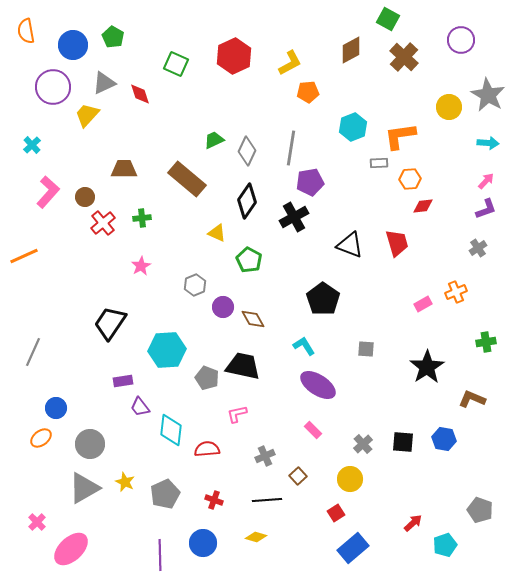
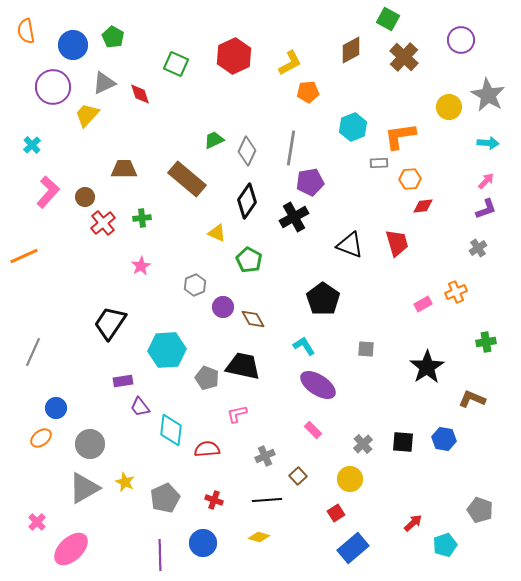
gray pentagon at (165, 494): moved 4 px down
yellow diamond at (256, 537): moved 3 px right
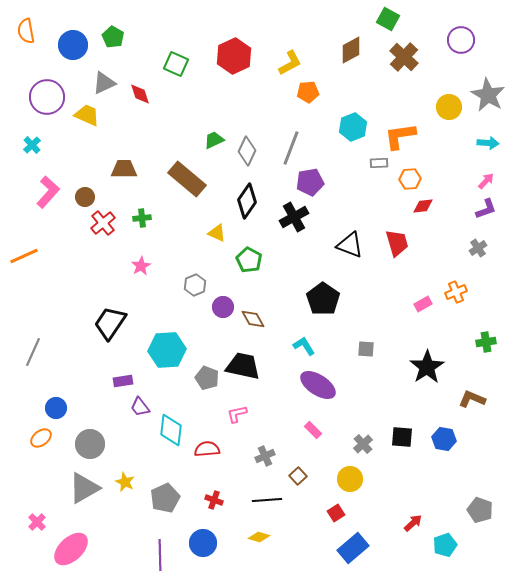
purple circle at (53, 87): moved 6 px left, 10 px down
yellow trapezoid at (87, 115): rotated 72 degrees clockwise
gray line at (291, 148): rotated 12 degrees clockwise
black square at (403, 442): moved 1 px left, 5 px up
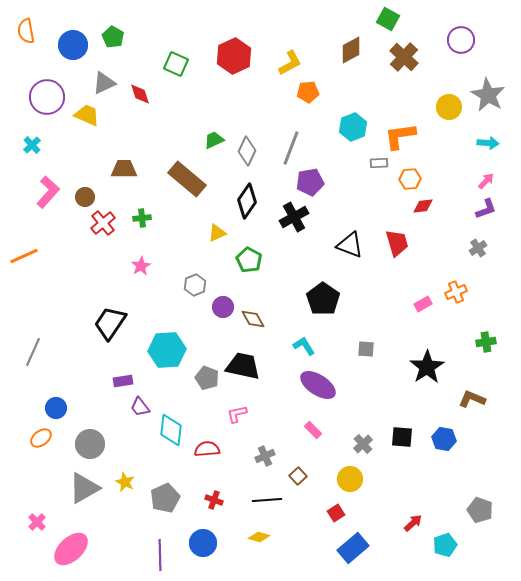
yellow triangle at (217, 233): rotated 48 degrees counterclockwise
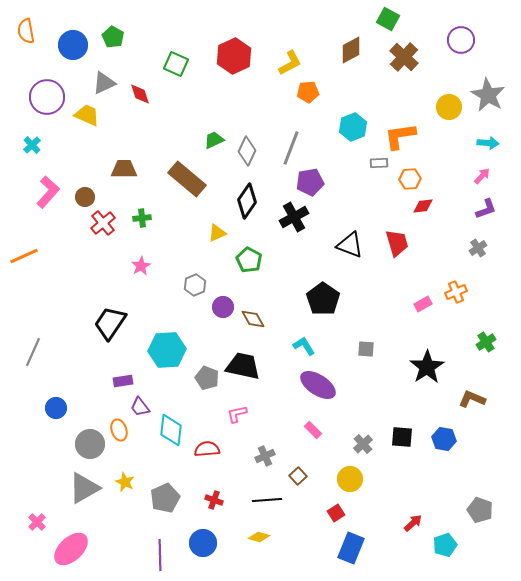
pink arrow at (486, 181): moved 4 px left, 5 px up
green cross at (486, 342): rotated 24 degrees counterclockwise
orange ellipse at (41, 438): moved 78 px right, 8 px up; rotated 70 degrees counterclockwise
blue rectangle at (353, 548): moved 2 px left; rotated 28 degrees counterclockwise
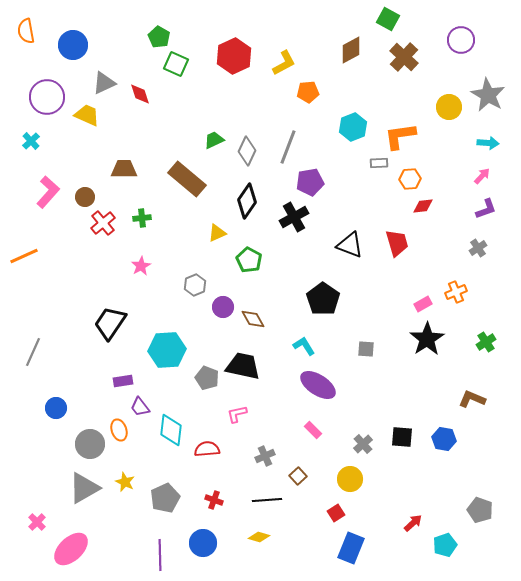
green pentagon at (113, 37): moved 46 px right
yellow L-shape at (290, 63): moved 6 px left
cyan cross at (32, 145): moved 1 px left, 4 px up
gray line at (291, 148): moved 3 px left, 1 px up
black star at (427, 367): moved 28 px up
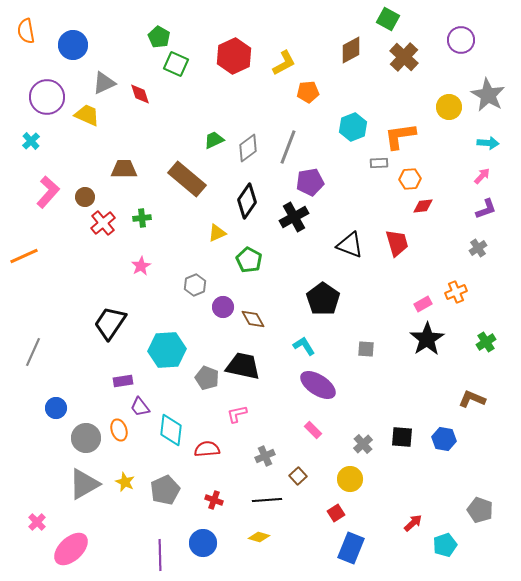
gray diamond at (247, 151): moved 1 px right, 3 px up; rotated 28 degrees clockwise
gray circle at (90, 444): moved 4 px left, 6 px up
gray triangle at (84, 488): moved 4 px up
gray pentagon at (165, 498): moved 8 px up
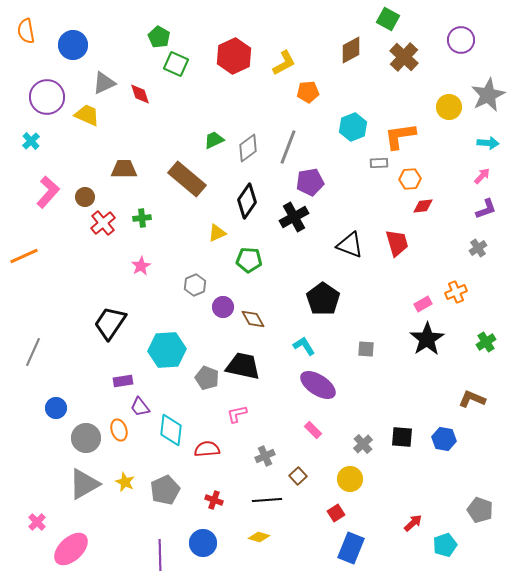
gray star at (488, 95): rotated 16 degrees clockwise
green pentagon at (249, 260): rotated 25 degrees counterclockwise
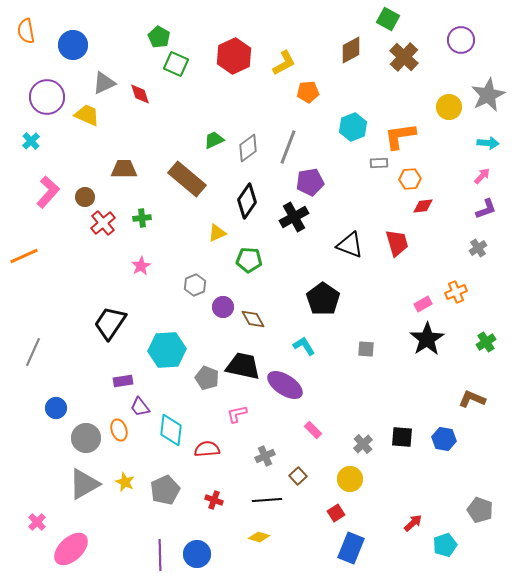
purple ellipse at (318, 385): moved 33 px left
blue circle at (203, 543): moved 6 px left, 11 px down
